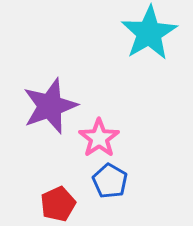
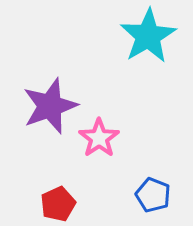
cyan star: moved 1 px left, 3 px down
blue pentagon: moved 43 px right, 14 px down; rotated 8 degrees counterclockwise
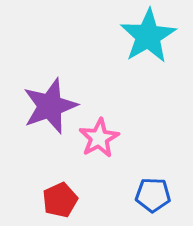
pink star: rotated 6 degrees clockwise
blue pentagon: rotated 20 degrees counterclockwise
red pentagon: moved 2 px right, 4 px up
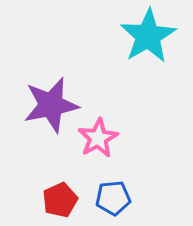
purple star: moved 1 px right, 1 px up; rotated 8 degrees clockwise
pink star: moved 1 px left
blue pentagon: moved 40 px left, 3 px down; rotated 8 degrees counterclockwise
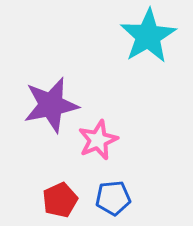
pink star: moved 2 px down; rotated 6 degrees clockwise
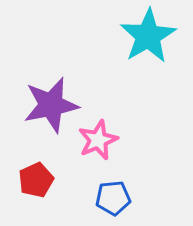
red pentagon: moved 24 px left, 20 px up
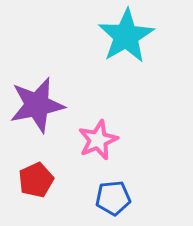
cyan star: moved 22 px left
purple star: moved 14 px left
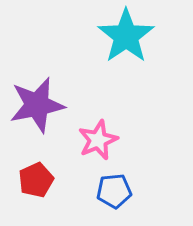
cyan star: rotated 4 degrees counterclockwise
blue pentagon: moved 1 px right, 7 px up
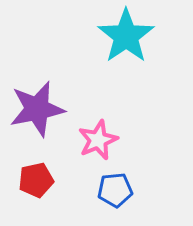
purple star: moved 4 px down
red pentagon: rotated 12 degrees clockwise
blue pentagon: moved 1 px right, 1 px up
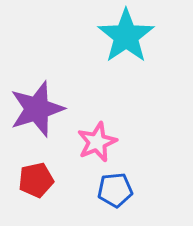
purple star: rotated 6 degrees counterclockwise
pink star: moved 1 px left, 2 px down
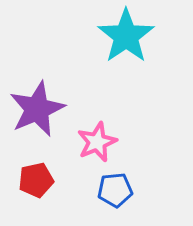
purple star: rotated 6 degrees counterclockwise
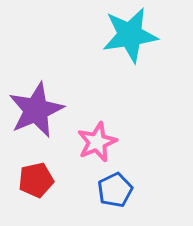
cyan star: moved 4 px right, 1 px up; rotated 26 degrees clockwise
purple star: moved 1 px left, 1 px down
blue pentagon: rotated 20 degrees counterclockwise
